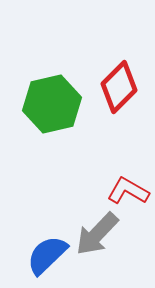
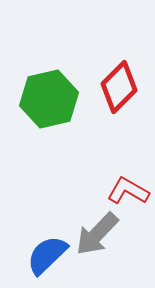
green hexagon: moved 3 px left, 5 px up
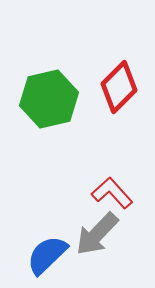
red L-shape: moved 16 px left, 2 px down; rotated 18 degrees clockwise
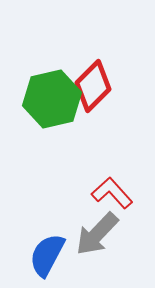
red diamond: moved 26 px left, 1 px up
green hexagon: moved 3 px right
blue semicircle: rotated 18 degrees counterclockwise
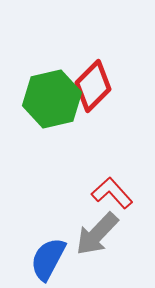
blue semicircle: moved 1 px right, 4 px down
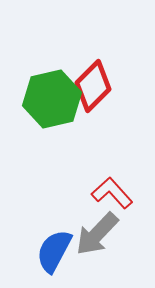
blue semicircle: moved 6 px right, 8 px up
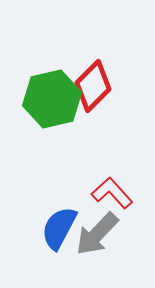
blue semicircle: moved 5 px right, 23 px up
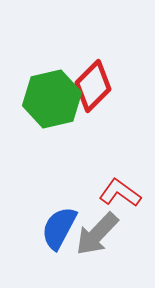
red L-shape: moved 8 px right; rotated 12 degrees counterclockwise
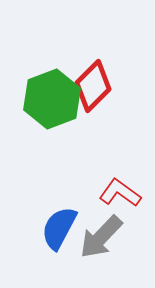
green hexagon: rotated 8 degrees counterclockwise
gray arrow: moved 4 px right, 3 px down
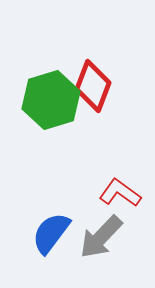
red diamond: rotated 24 degrees counterclockwise
green hexagon: moved 1 px left, 1 px down; rotated 4 degrees clockwise
blue semicircle: moved 8 px left, 5 px down; rotated 9 degrees clockwise
